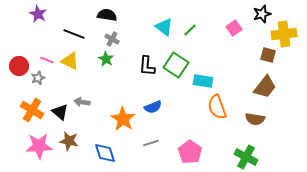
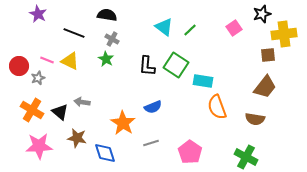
black line: moved 1 px up
brown square: rotated 21 degrees counterclockwise
orange star: moved 4 px down
brown star: moved 8 px right, 3 px up
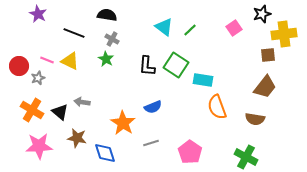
cyan rectangle: moved 1 px up
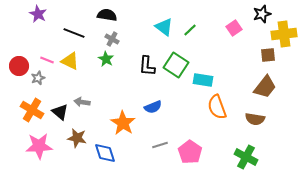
gray line: moved 9 px right, 2 px down
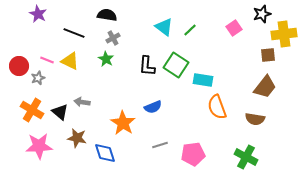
gray cross: moved 1 px right, 1 px up; rotated 32 degrees clockwise
pink pentagon: moved 3 px right, 2 px down; rotated 30 degrees clockwise
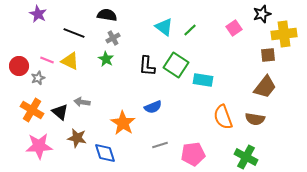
orange semicircle: moved 6 px right, 10 px down
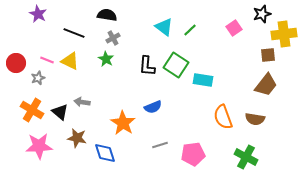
red circle: moved 3 px left, 3 px up
brown trapezoid: moved 1 px right, 2 px up
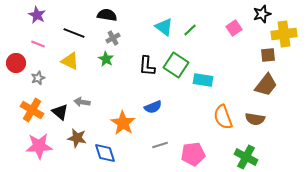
purple star: moved 1 px left, 1 px down
pink line: moved 9 px left, 16 px up
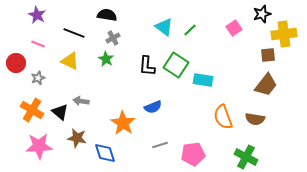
gray arrow: moved 1 px left, 1 px up
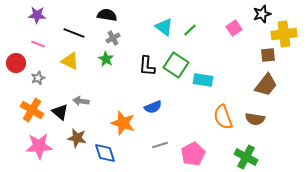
purple star: rotated 24 degrees counterclockwise
orange star: rotated 15 degrees counterclockwise
pink pentagon: rotated 20 degrees counterclockwise
